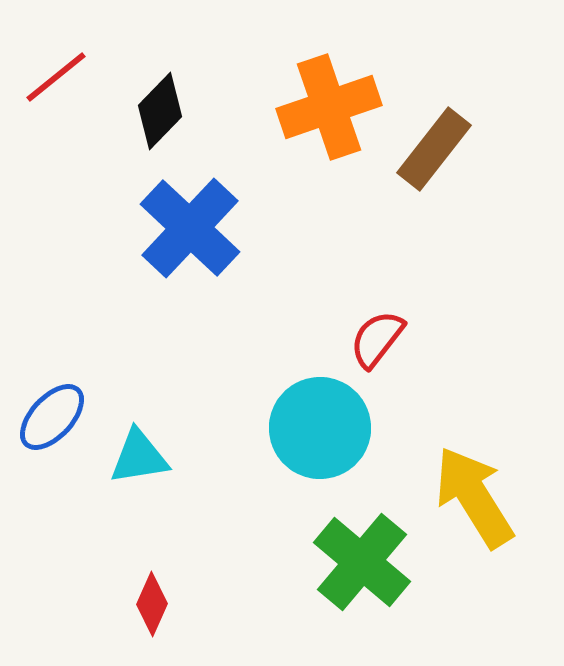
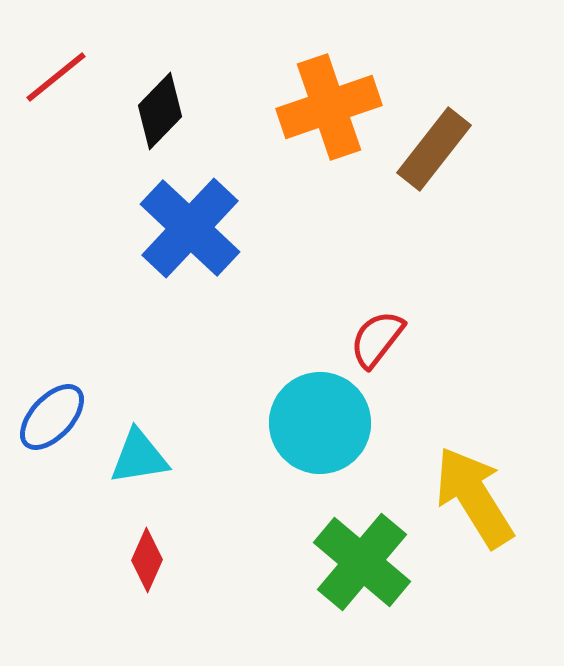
cyan circle: moved 5 px up
red diamond: moved 5 px left, 44 px up
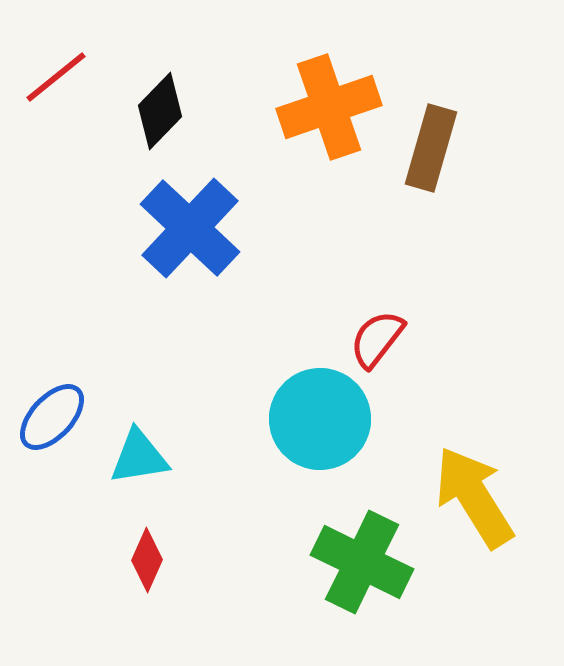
brown rectangle: moved 3 px left, 1 px up; rotated 22 degrees counterclockwise
cyan circle: moved 4 px up
green cross: rotated 14 degrees counterclockwise
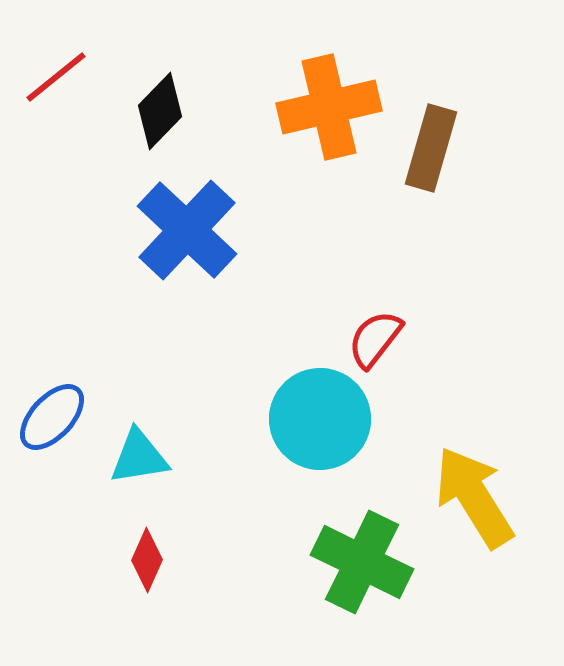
orange cross: rotated 6 degrees clockwise
blue cross: moved 3 px left, 2 px down
red semicircle: moved 2 px left
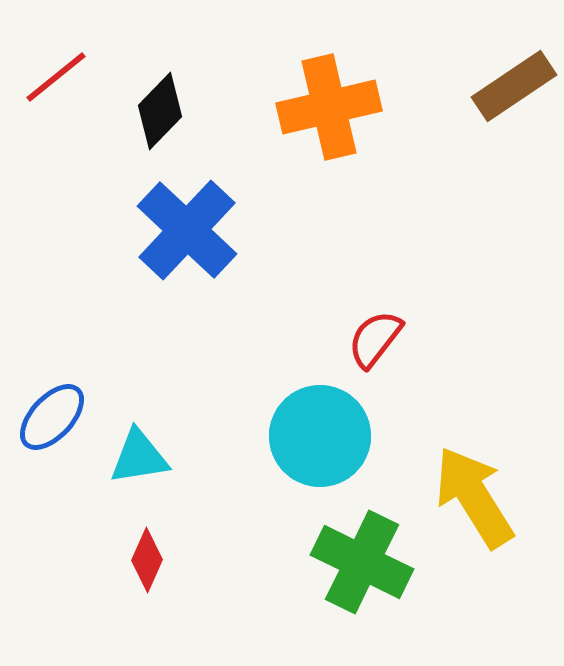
brown rectangle: moved 83 px right, 62 px up; rotated 40 degrees clockwise
cyan circle: moved 17 px down
